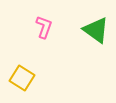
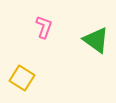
green triangle: moved 10 px down
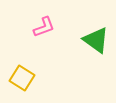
pink L-shape: rotated 50 degrees clockwise
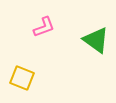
yellow square: rotated 10 degrees counterclockwise
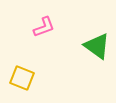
green triangle: moved 1 px right, 6 px down
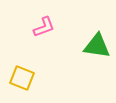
green triangle: rotated 28 degrees counterclockwise
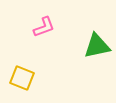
green triangle: rotated 20 degrees counterclockwise
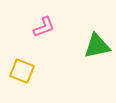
yellow square: moved 7 px up
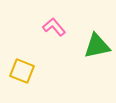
pink L-shape: moved 10 px right; rotated 110 degrees counterclockwise
